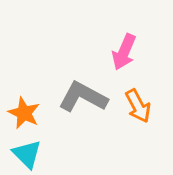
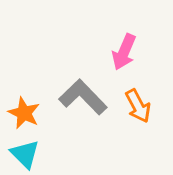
gray L-shape: rotated 18 degrees clockwise
cyan triangle: moved 2 px left
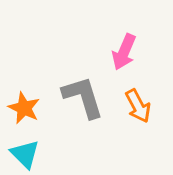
gray L-shape: rotated 27 degrees clockwise
orange star: moved 5 px up
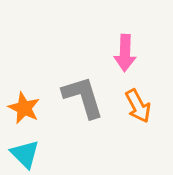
pink arrow: moved 1 px right, 1 px down; rotated 21 degrees counterclockwise
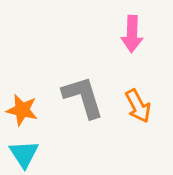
pink arrow: moved 7 px right, 19 px up
orange star: moved 2 px left, 2 px down; rotated 12 degrees counterclockwise
cyan triangle: moved 1 px left; rotated 12 degrees clockwise
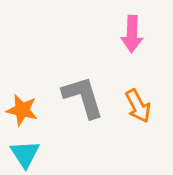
cyan triangle: moved 1 px right
